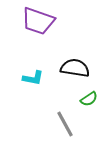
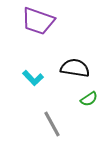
cyan L-shape: rotated 35 degrees clockwise
gray line: moved 13 px left
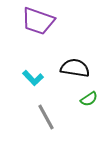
gray line: moved 6 px left, 7 px up
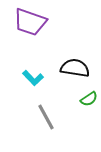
purple trapezoid: moved 8 px left, 1 px down
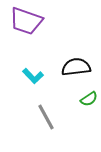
purple trapezoid: moved 4 px left, 1 px up
black semicircle: moved 1 px right, 1 px up; rotated 16 degrees counterclockwise
cyan L-shape: moved 2 px up
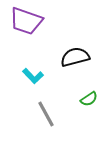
black semicircle: moved 1 px left, 10 px up; rotated 8 degrees counterclockwise
gray line: moved 3 px up
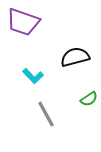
purple trapezoid: moved 3 px left, 1 px down
